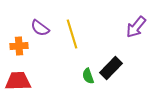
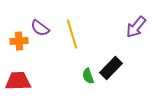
orange cross: moved 5 px up
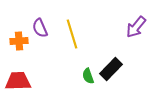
purple semicircle: rotated 30 degrees clockwise
black rectangle: moved 1 px down
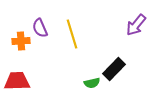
purple arrow: moved 2 px up
orange cross: moved 2 px right
black rectangle: moved 3 px right
green semicircle: moved 4 px right, 7 px down; rotated 84 degrees counterclockwise
red trapezoid: moved 1 px left
